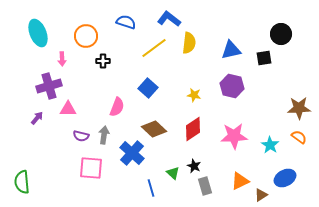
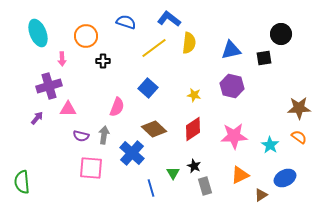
green triangle: rotated 16 degrees clockwise
orange triangle: moved 6 px up
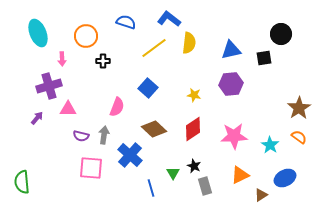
purple hexagon: moved 1 px left, 2 px up; rotated 20 degrees counterclockwise
brown star: rotated 30 degrees counterclockwise
blue cross: moved 2 px left, 2 px down
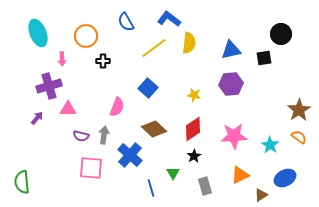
blue semicircle: rotated 138 degrees counterclockwise
brown star: moved 2 px down
black star: moved 10 px up; rotated 16 degrees clockwise
